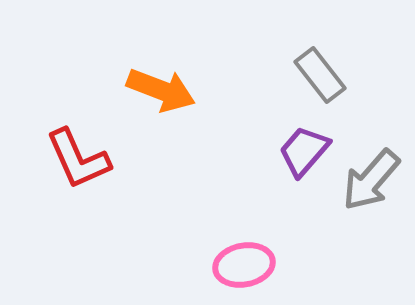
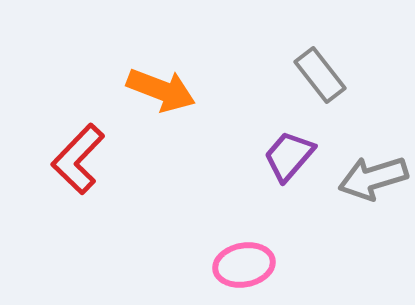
purple trapezoid: moved 15 px left, 5 px down
red L-shape: rotated 68 degrees clockwise
gray arrow: moved 2 px right, 2 px up; rotated 32 degrees clockwise
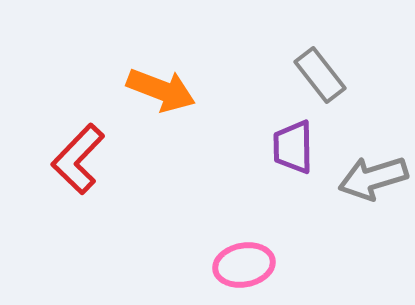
purple trapezoid: moved 4 px right, 9 px up; rotated 42 degrees counterclockwise
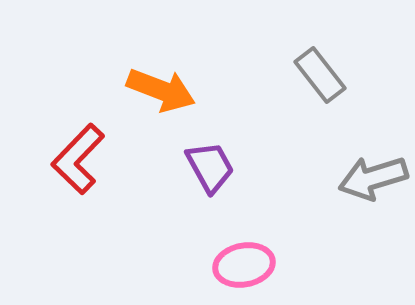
purple trapezoid: moved 83 px left, 20 px down; rotated 152 degrees clockwise
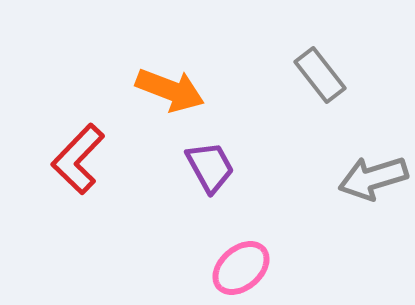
orange arrow: moved 9 px right
pink ellipse: moved 3 px left, 3 px down; rotated 30 degrees counterclockwise
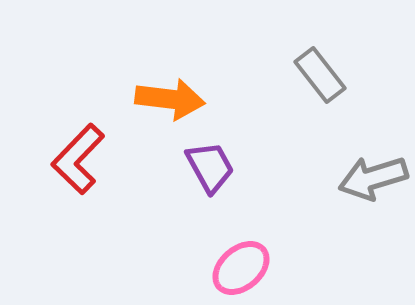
orange arrow: moved 9 px down; rotated 14 degrees counterclockwise
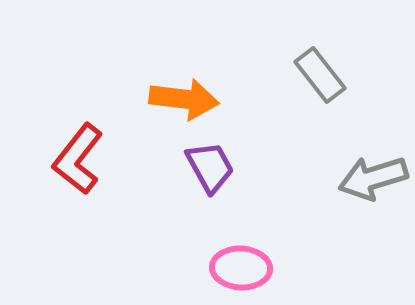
orange arrow: moved 14 px right
red L-shape: rotated 6 degrees counterclockwise
pink ellipse: rotated 44 degrees clockwise
